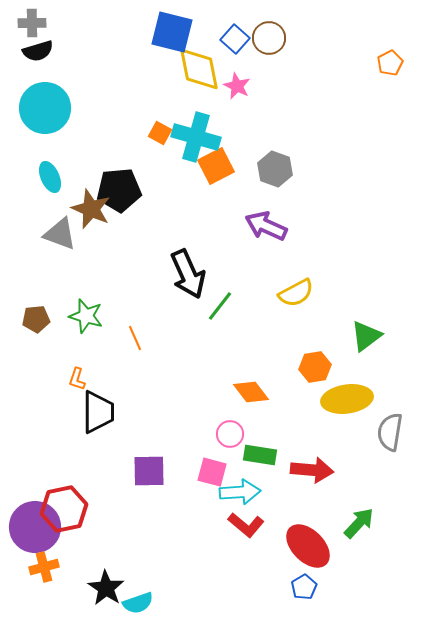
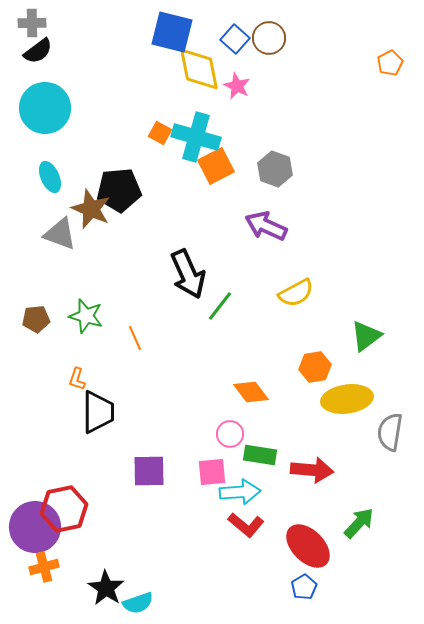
black semicircle at (38, 51): rotated 20 degrees counterclockwise
pink square at (212, 472): rotated 20 degrees counterclockwise
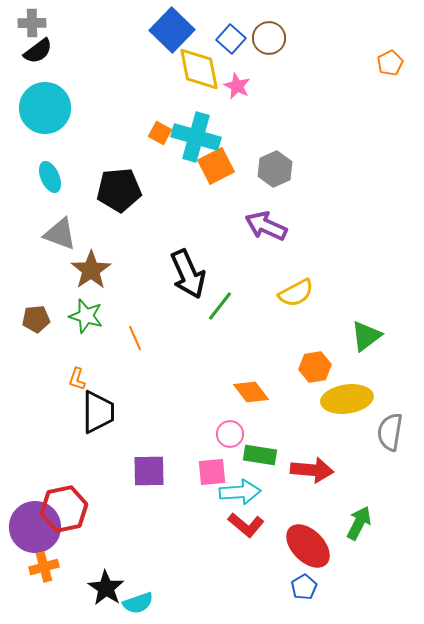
blue square at (172, 32): moved 2 px up; rotated 30 degrees clockwise
blue square at (235, 39): moved 4 px left
gray hexagon at (275, 169): rotated 16 degrees clockwise
brown star at (91, 209): moved 61 px down; rotated 15 degrees clockwise
green arrow at (359, 523): rotated 16 degrees counterclockwise
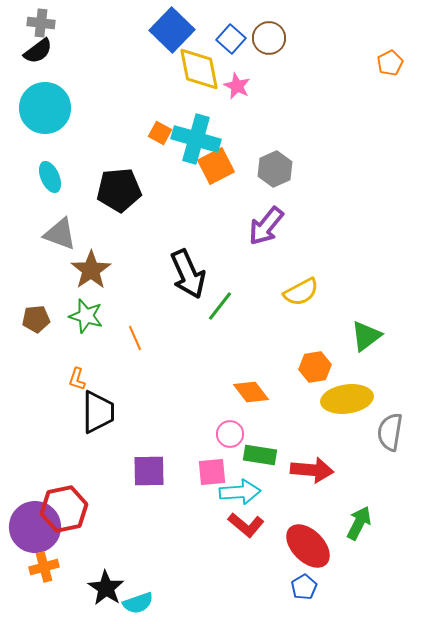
gray cross at (32, 23): moved 9 px right; rotated 8 degrees clockwise
cyan cross at (196, 137): moved 2 px down
purple arrow at (266, 226): rotated 75 degrees counterclockwise
yellow semicircle at (296, 293): moved 5 px right, 1 px up
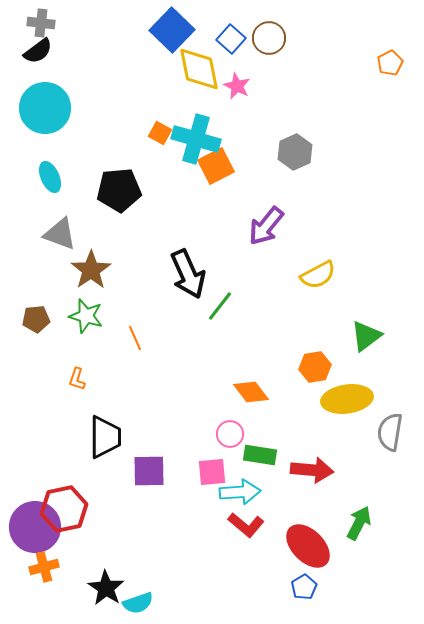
gray hexagon at (275, 169): moved 20 px right, 17 px up
yellow semicircle at (301, 292): moved 17 px right, 17 px up
black trapezoid at (98, 412): moved 7 px right, 25 px down
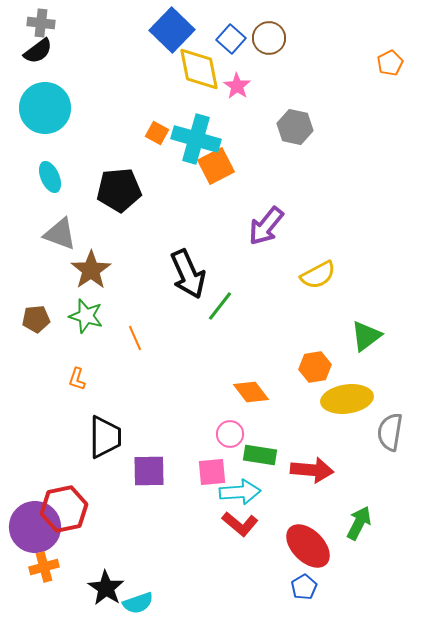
pink star at (237, 86): rotated 8 degrees clockwise
orange square at (160, 133): moved 3 px left
gray hexagon at (295, 152): moved 25 px up; rotated 24 degrees counterclockwise
red L-shape at (246, 525): moved 6 px left, 1 px up
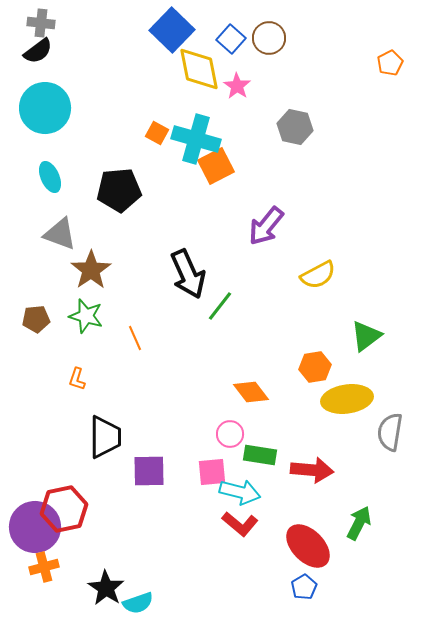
cyan arrow at (240, 492): rotated 18 degrees clockwise
